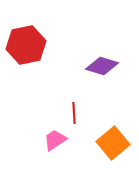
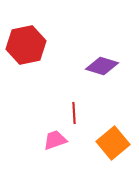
pink trapezoid: rotated 15 degrees clockwise
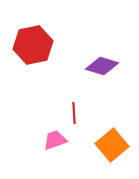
red hexagon: moved 7 px right
orange square: moved 1 px left, 2 px down
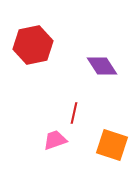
purple diamond: rotated 40 degrees clockwise
red line: rotated 15 degrees clockwise
orange square: rotated 32 degrees counterclockwise
